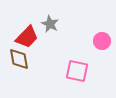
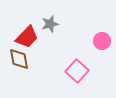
gray star: rotated 30 degrees clockwise
pink square: rotated 30 degrees clockwise
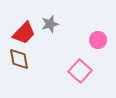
red trapezoid: moved 3 px left, 4 px up
pink circle: moved 4 px left, 1 px up
pink square: moved 3 px right
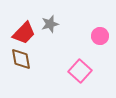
pink circle: moved 2 px right, 4 px up
brown diamond: moved 2 px right
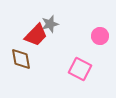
red trapezoid: moved 12 px right, 2 px down
pink square: moved 2 px up; rotated 15 degrees counterclockwise
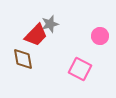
brown diamond: moved 2 px right
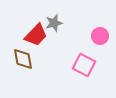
gray star: moved 4 px right, 1 px up
pink square: moved 4 px right, 4 px up
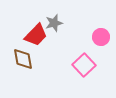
pink circle: moved 1 px right, 1 px down
pink square: rotated 20 degrees clockwise
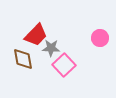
gray star: moved 3 px left, 25 px down; rotated 18 degrees clockwise
pink circle: moved 1 px left, 1 px down
pink square: moved 20 px left
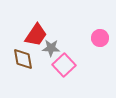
red trapezoid: rotated 10 degrees counterclockwise
